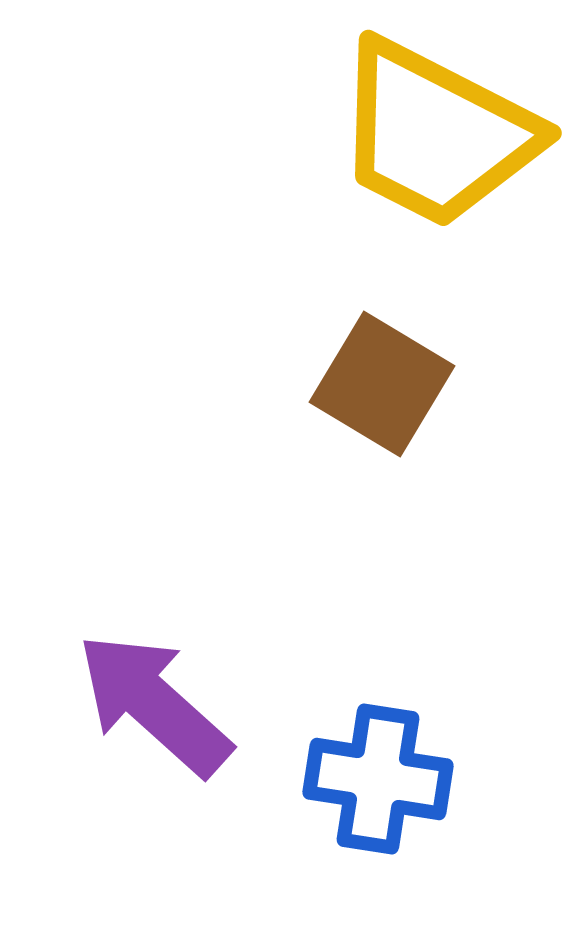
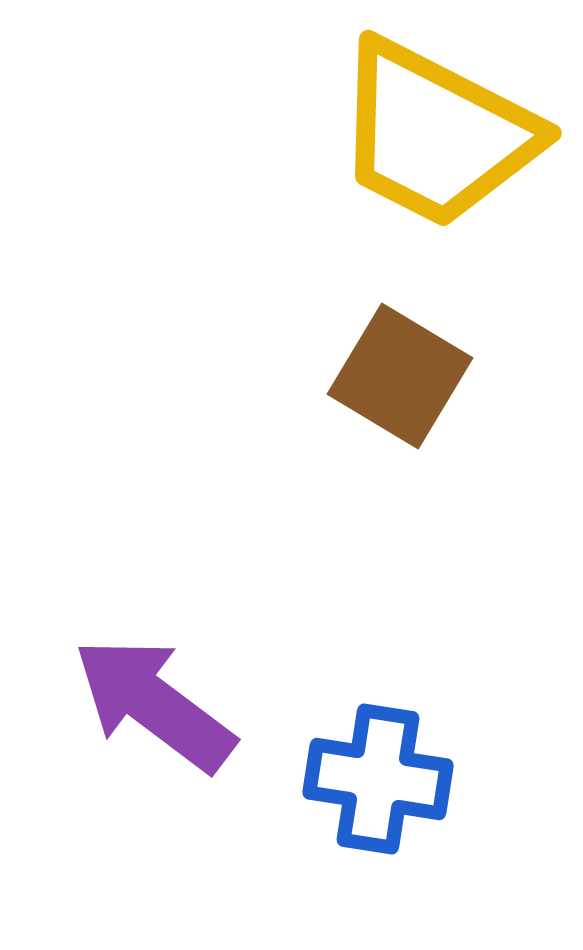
brown square: moved 18 px right, 8 px up
purple arrow: rotated 5 degrees counterclockwise
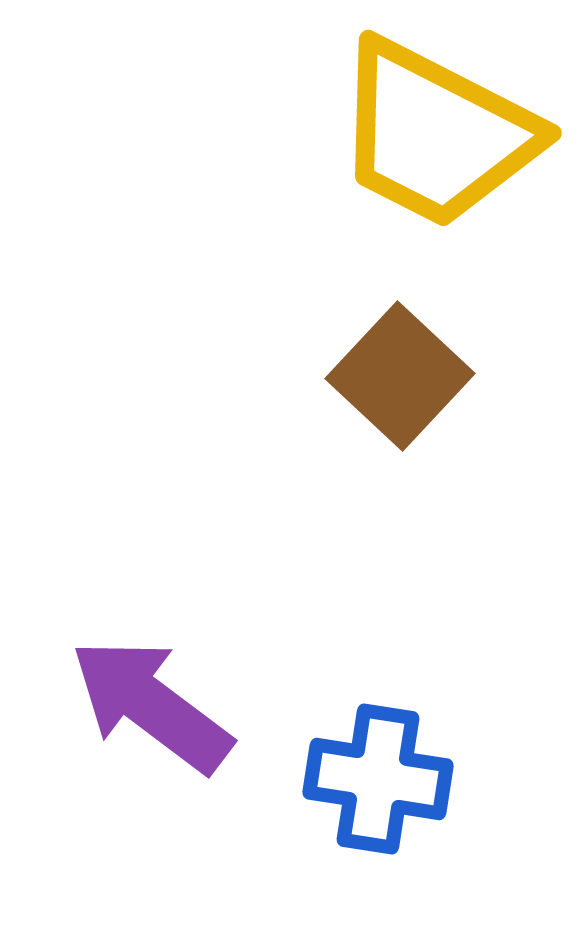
brown square: rotated 12 degrees clockwise
purple arrow: moved 3 px left, 1 px down
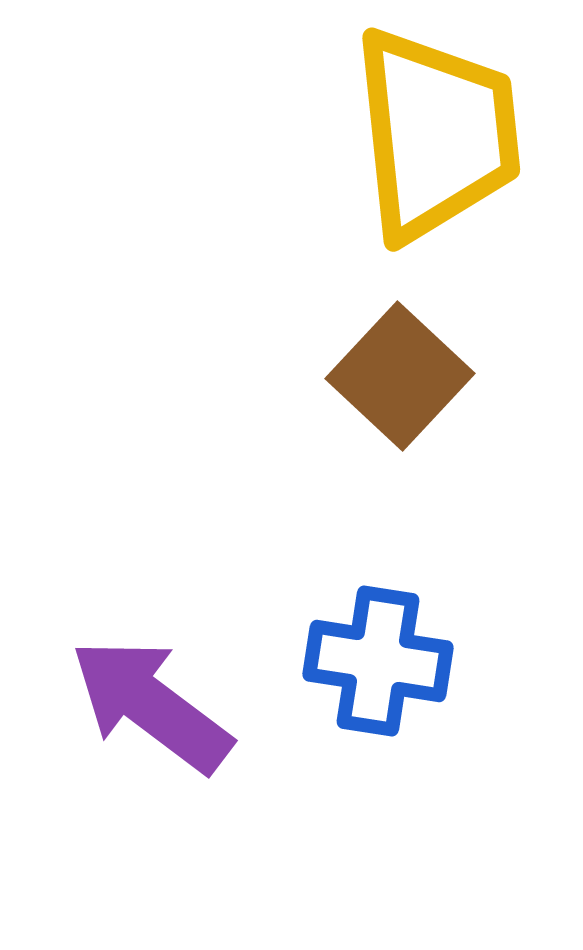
yellow trapezoid: rotated 123 degrees counterclockwise
blue cross: moved 118 px up
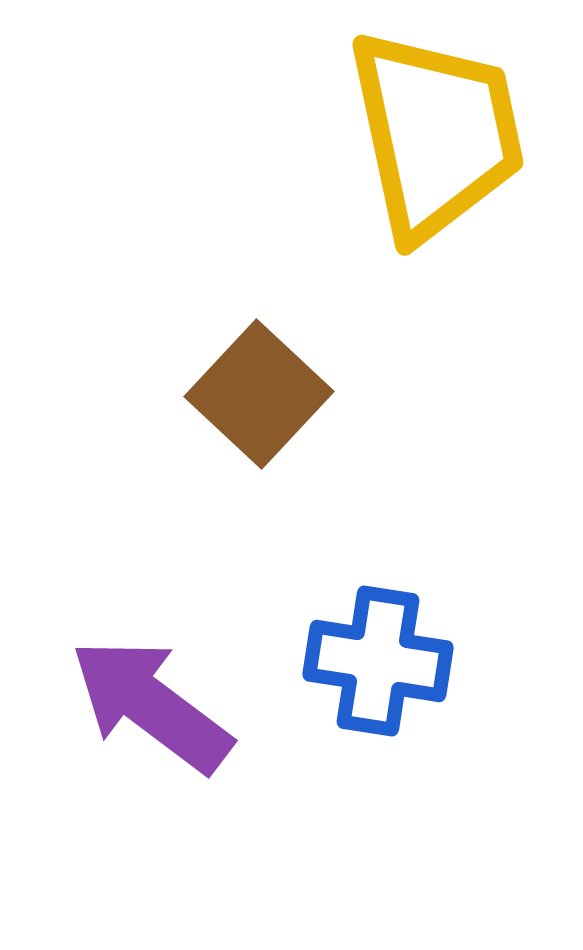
yellow trapezoid: rotated 6 degrees counterclockwise
brown square: moved 141 px left, 18 px down
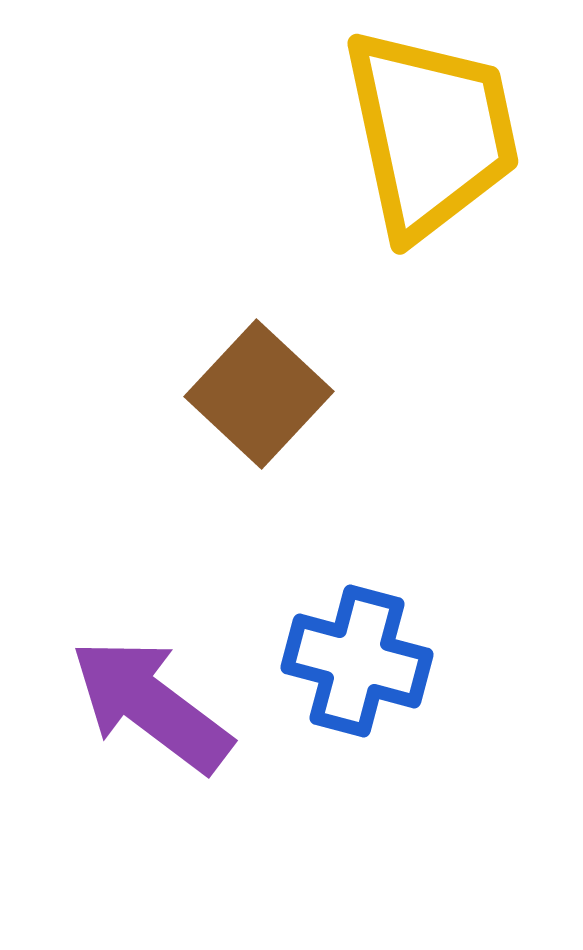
yellow trapezoid: moved 5 px left, 1 px up
blue cross: moved 21 px left; rotated 6 degrees clockwise
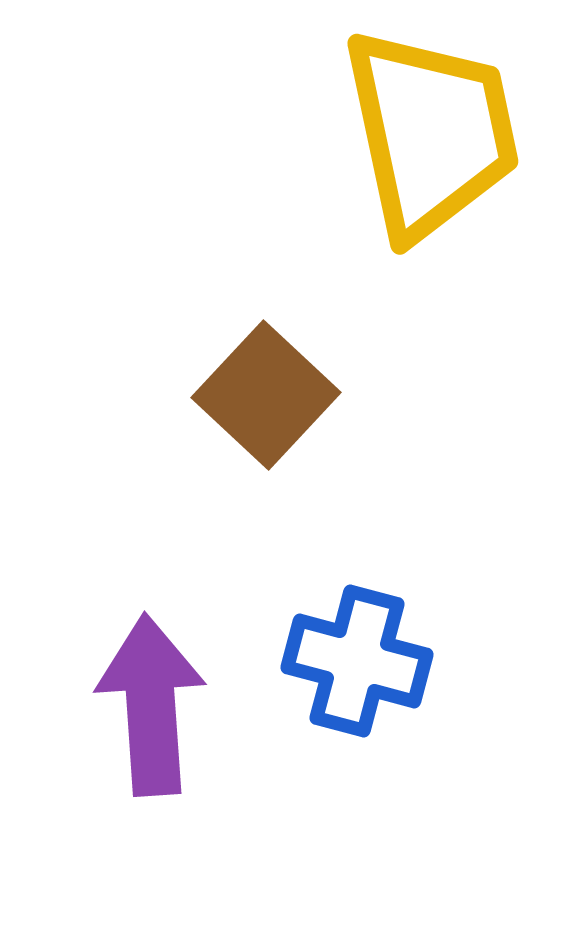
brown square: moved 7 px right, 1 px down
purple arrow: rotated 49 degrees clockwise
